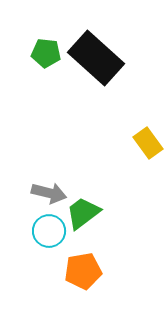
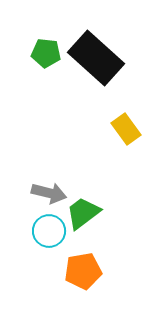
yellow rectangle: moved 22 px left, 14 px up
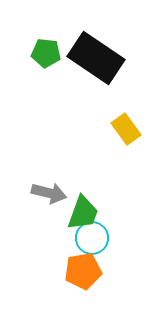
black rectangle: rotated 8 degrees counterclockwise
green trapezoid: rotated 147 degrees clockwise
cyan circle: moved 43 px right, 7 px down
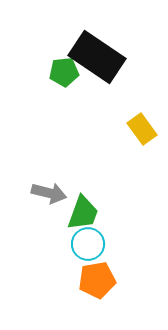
green pentagon: moved 18 px right, 19 px down; rotated 12 degrees counterclockwise
black rectangle: moved 1 px right, 1 px up
yellow rectangle: moved 16 px right
cyan circle: moved 4 px left, 6 px down
orange pentagon: moved 14 px right, 9 px down
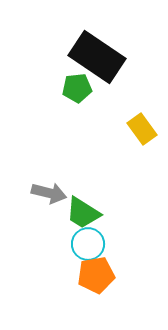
green pentagon: moved 13 px right, 16 px down
green trapezoid: rotated 102 degrees clockwise
orange pentagon: moved 1 px left, 5 px up
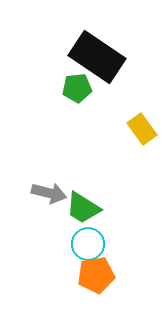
green trapezoid: moved 5 px up
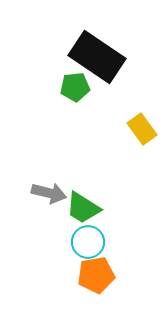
green pentagon: moved 2 px left, 1 px up
cyan circle: moved 2 px up
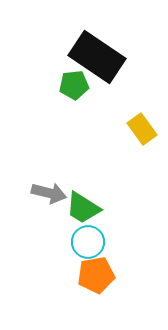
green pentagon: moved 1 px left, 2 px up
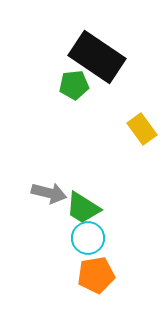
cyan circle: moved 4 px up
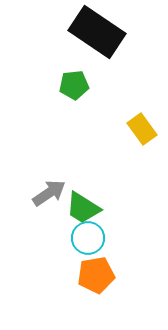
black rectangle: moved 25 px up
gray arrow: rotated 48 degrees counterclockwise
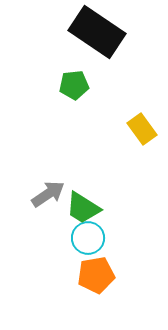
gray arrow: moved 1 px left, 1 px down
